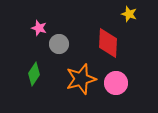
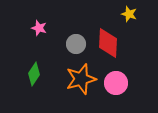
gray circle: moved 17 px right
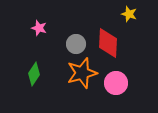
orange star: moved 1 px right, 6 px up
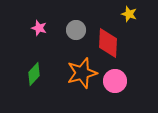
gray circle: moved 14 px up
green diamond: rotated 10 degrees clockwise
pink circle: moved 1 px left, 2 px up
